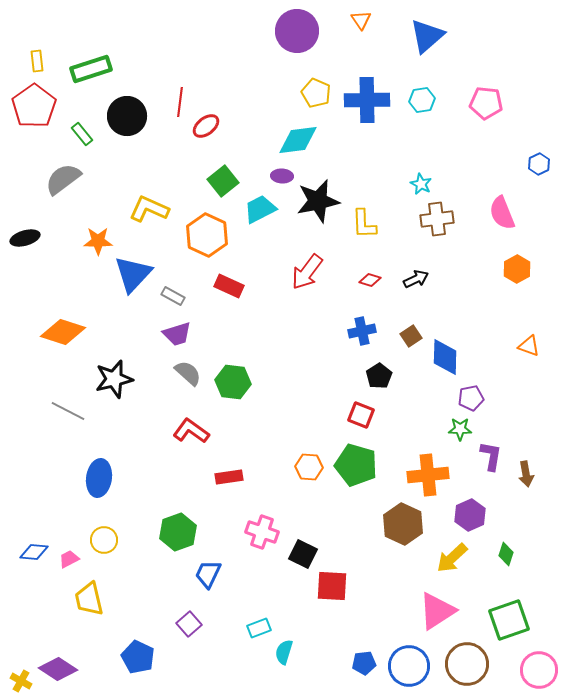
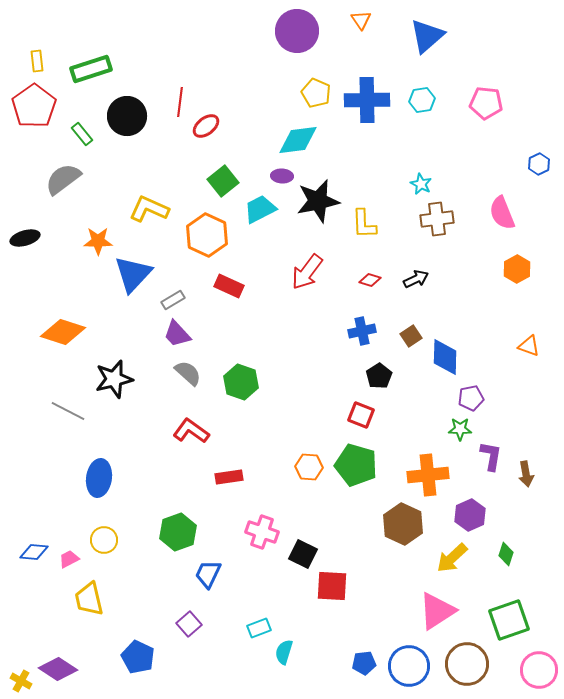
gray rectangle at (173, 296): moved 4 px down; rotated 60 degrees counterclockwise
purple trapezoid at (177, 334): rotated 64 degrees clockwise
green hexagon at (233, 382): moved 8 px right; rotated 12 degrees clockwise
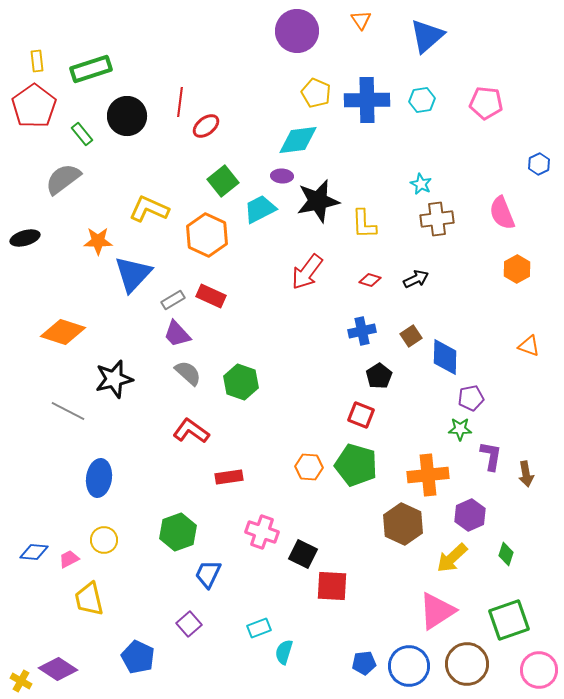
red rectangle at (229, 286): moved 18 px left, 10 px down
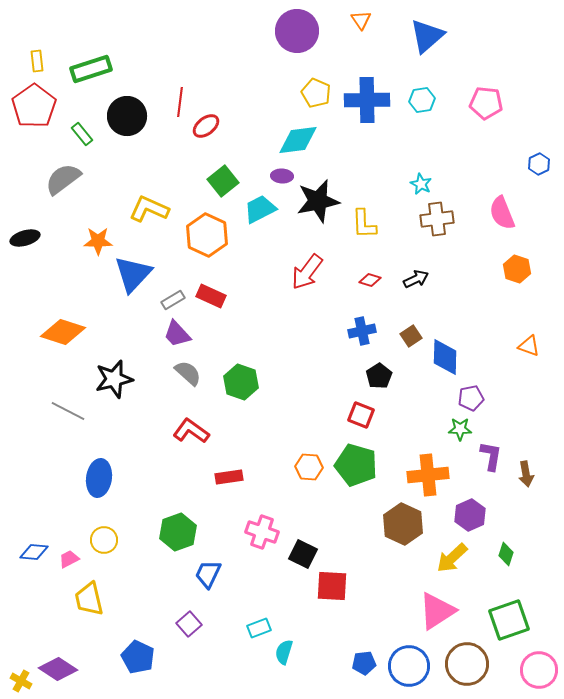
orange hexagon at (517, 269): rotated 12 degrees counterclockwise
